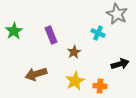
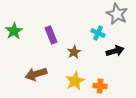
black arrow: moved 5 px left, 13 px up
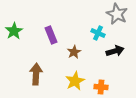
brown arrow: rotated 110 degrees clockwise
orange cross: moved 1 px right, 1 px down
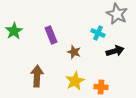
brown star: rotated 24 degrees counterclockwise
brown arrow: moved 1 px right, 2 px down
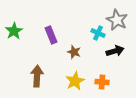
gray star: moved 6 px down
orange cross: moved 1 px right, 5 px up
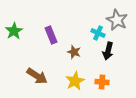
black arrow: moved 7 px left; rotated 120 degrees clockwise
brown arrow: rotated 120 degrees clockwise
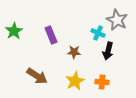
brown star: rotated 16 degrees counterclockwise
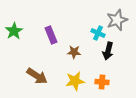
gray star: rotated 25 degrees clockwise
yellow star: rotated 18 degrees clockwise
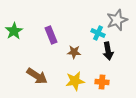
black arrow: rotated 24 degrees counterclockwise
